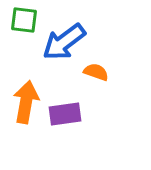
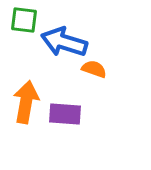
blue arrow: rotated 54 degrees clockwise
orange semicircle: moved 2 px left, 3 px up
purple rectangle: rotated 12 degrees clockwise
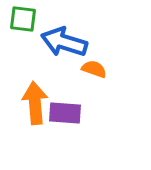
green square: moved 1 px left, 1 px up
orange arrow: moved 9 px right, 1 px down; rotated 15 degrees counterclockwise
purple rectangle: moved 1 px up
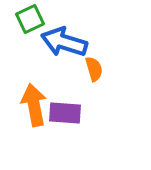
green square: moved 7 px right; rotated 32 degrees counterclockwise
orange semicircle: rotated 55 degrees clockwise
orange arrow: moved 1 px left, 2 px down; rotated 6 degrees counterclockwise
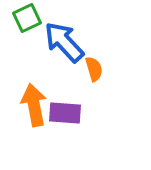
green square: moved 3 px left, 1 px up
blue arrow: rotated 30 degrees clockwise
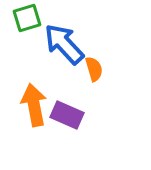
green square: rotated 8 degrees clockwise
blue arrow: moved 2 px down
purple rectangle: moved 2 px right, 2 px down; rotated 20 degrees clockwise
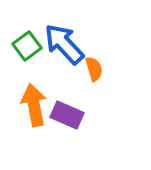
green square: moved 28 px down; rotated 20 degrees counterclockwise
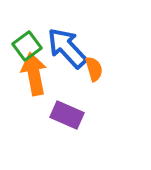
blue arrow: moved 3 px right, 4 px down
orange arrow: moved 31 px up
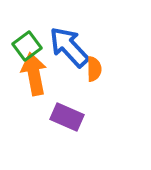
blue arrow: moved 2 px right, 1 px up
orange semicircle: rotated 15 degrees clockwise
purple rectangle: moved 2 px down
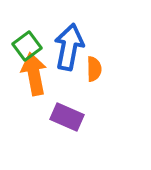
blue arrow: rotated 54 degrees clockwise
